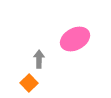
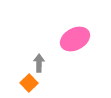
gray arrow: moved 4 px down
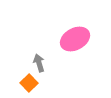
gray arrow: rotated 18 degrees counterclockwise
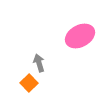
pink ellipse: moved 5 px right, 3 px up
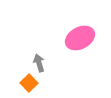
pink ellipse: moved 2 px down
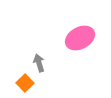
orange square: moved 4 px left
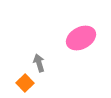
pink ellipse: moved 1 px right
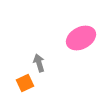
orange square: rotated 18 degrees clockwise
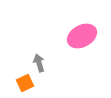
pink ellipse: moved 1 px right, 2 px up
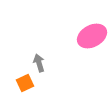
pink ellipse: moved 10 px right
